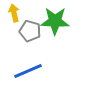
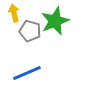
green star: rotated 24 degrees counterclockwise
blue line: moved 1 px left, 2 px down
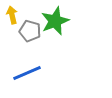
yellow arrow: moved 2 px left, 2 px down
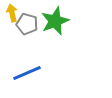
yellow arrow: moved 2 px up
gray pentagon: moved 3 px left, 7 px up
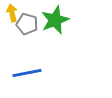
green star: moved 1 px up
blue line: rotated 12 degrees clockwise
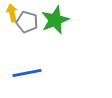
gray pentagon: moved 2 px up
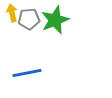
gray pentagon: moved 2 px right, 3 px up; rotated 20 degrees counterclockwise
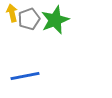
gray pentagon: rotated 15 degrees counterclockwise
blue line: moved 2 px left, 3 px down
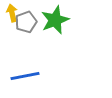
gray pentagon: moved 3 px left, 3 px down
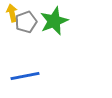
green star: moved 1 px left, 1 px down
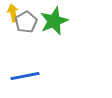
yellow arrow: moved 1 px right
gray pentagon: rotated 10 degrees counterclockwise
